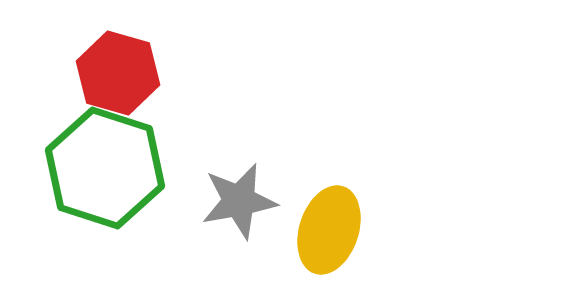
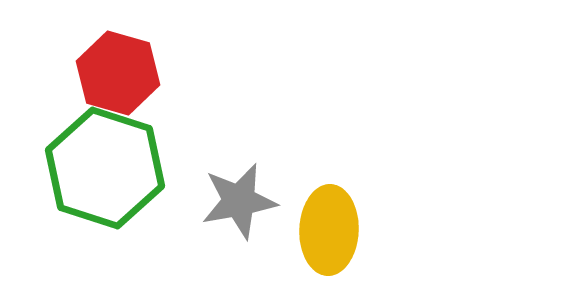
yellow ellipse: rotated 16 degrees counterclockwise
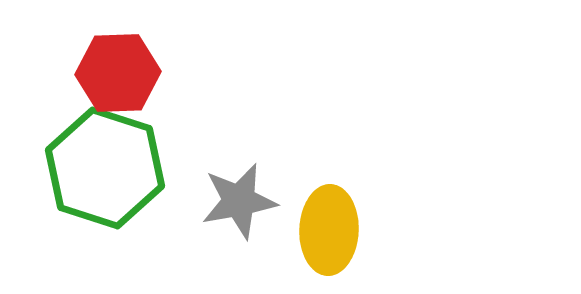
red hexagon: rotated 18 degrees counterclockwise
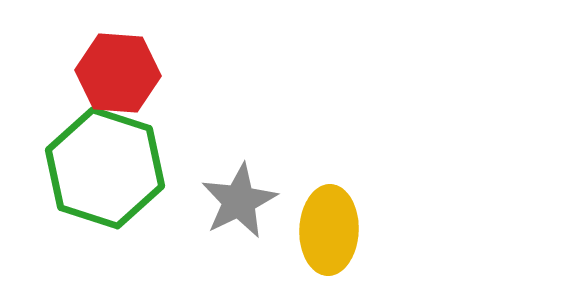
red hexagon: rotated 6 degrees clockwise
gray star: rotated 16 degrees counterclockwise
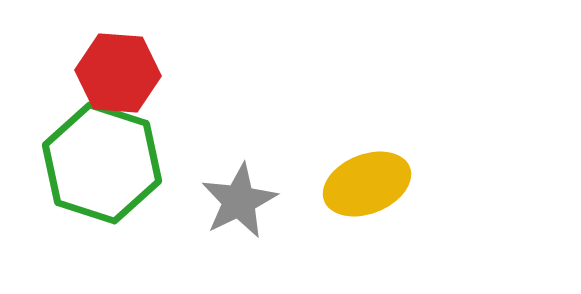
green hexagon: moved 3 px left, 5 px up
yellow ellipse: moved 38 px right, 46 px up; rotated 66 degrees clockwise
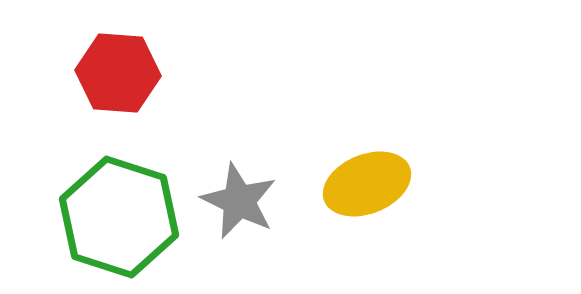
green hexagon: moved 17 px right, 54 px down
gray star: rotated 20 degrees counterclockwise
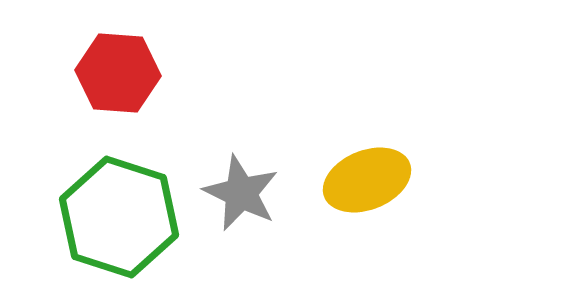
yellow ellipse: moved 4 px up
gray star: moved 2 px right, 8 px up
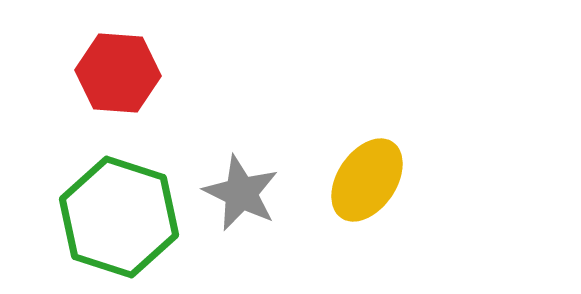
yellow ellipse: rotated 34 degrees counterclockwise
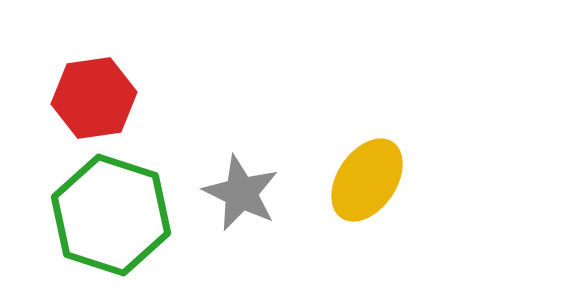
red hexagon: moved 24 px left, 25 px down; rotated 12 degrees counterclockwise
green hexagon: moved 8 px left, 2 px up
